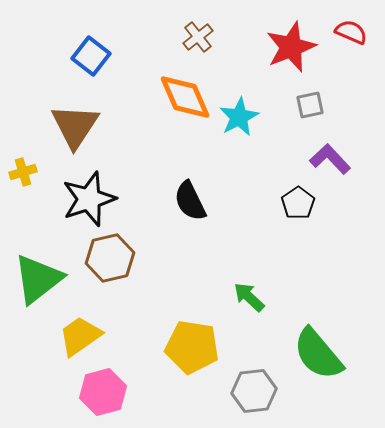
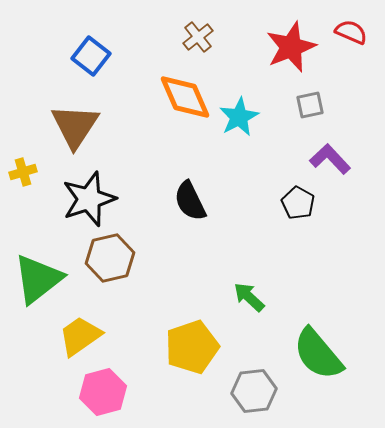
black pentagon: rotated 8 degrees counterclockwise
yellow pentagon: rotated 28 degrees counterclockwise
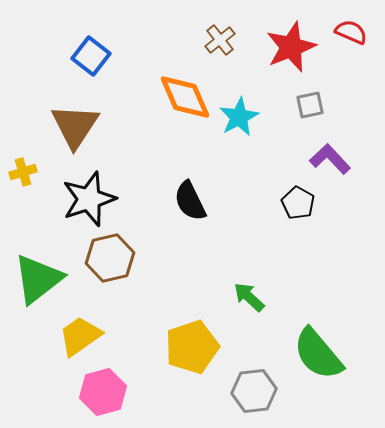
brown cross: moved 22 px right, 3 px down
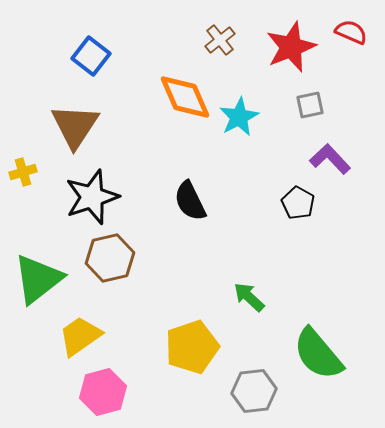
black star: moved 3 px right, 2 px up
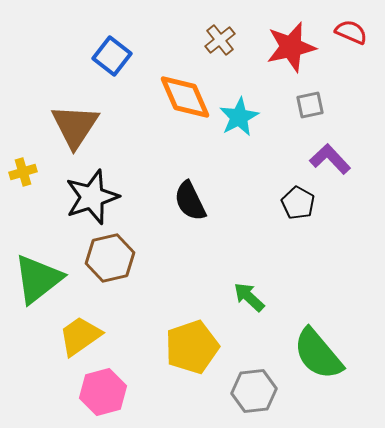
red star: rotated 9 degrees clockwise
blue square: moved 21 px right
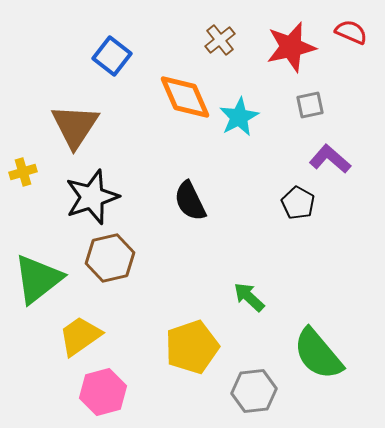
purple L-shape: rotated 6 degrees counterclockwise
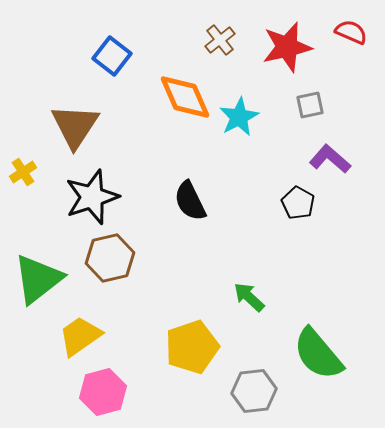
red star: moved 4 px left
yellow cross: rotated 16 degrees counterclockwise
